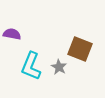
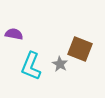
purple semicircle: moved 2 px right
gray star: moved 1 px right, 3 px up
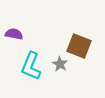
brown square: moved 1 px left, 3 px up
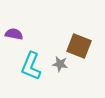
gray star: rotated 21 degrees counterclockwise
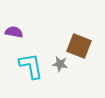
purple semicircle: moved 2 px up
cyan L-shape: rotated 148 degrees clockwise
